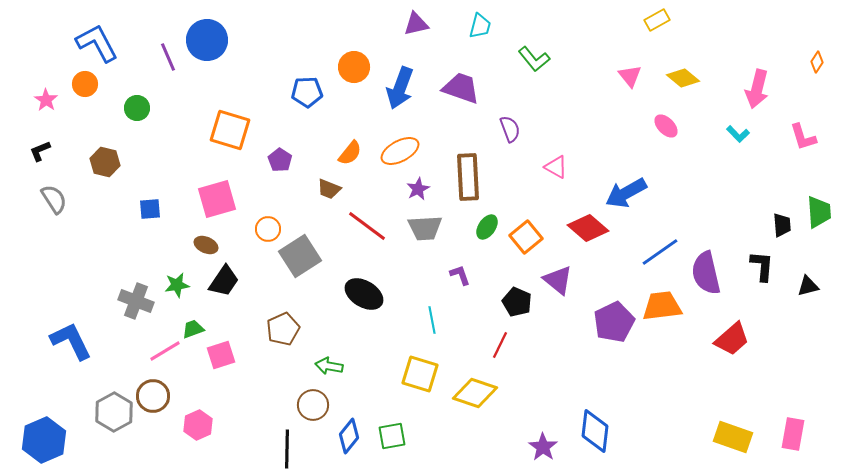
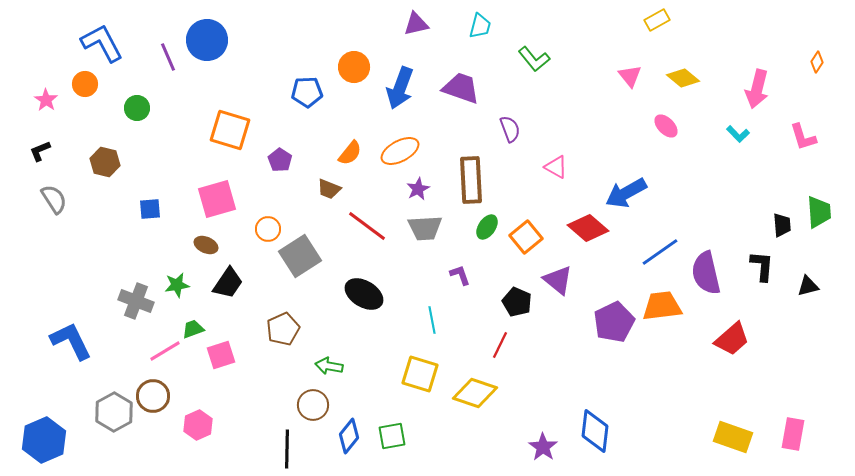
blue L-shape at (97, 43): moved 5 px right
brown rectangle at (468, 177): moved 3 px right, 3 px down
black trapezoid at (224, 281): moved 4 px right, 2 px down
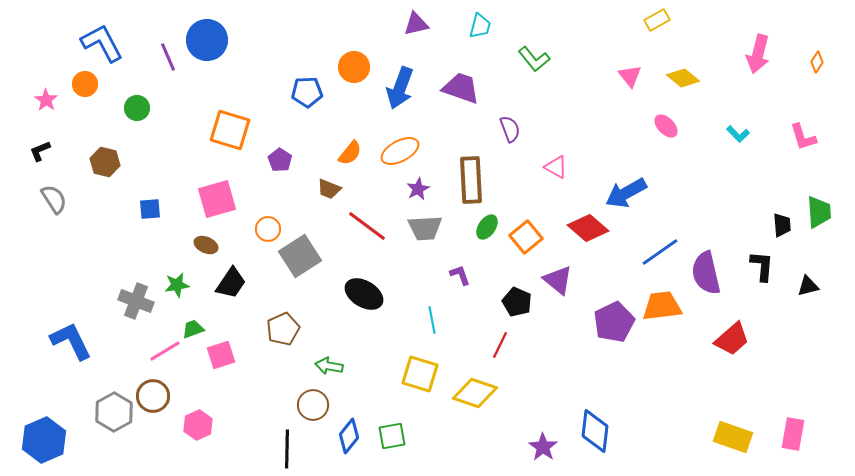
pink arrow at (757, 89): moved 1 px right, 35 px up
black trapezoid at (228, 283): moved 3 px right
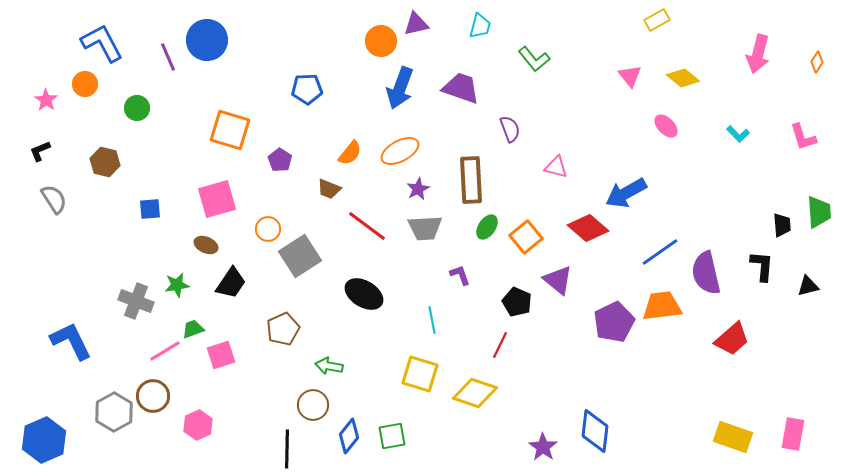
orange circle at (354, 67): moved 27 px right, 26 px up
blue pentagon at (307, 92): moved 3 px up
pink triangle at (556, 167): rotated 15 degrees counterclockwise
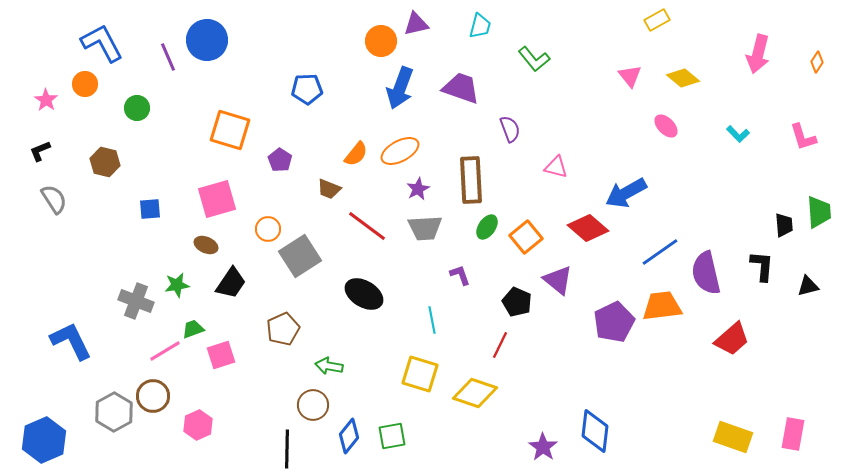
orange semicircle at (350, 153): moved 6 px right, 1 px down
black trapezoid at (782, 225): moved 2 px right
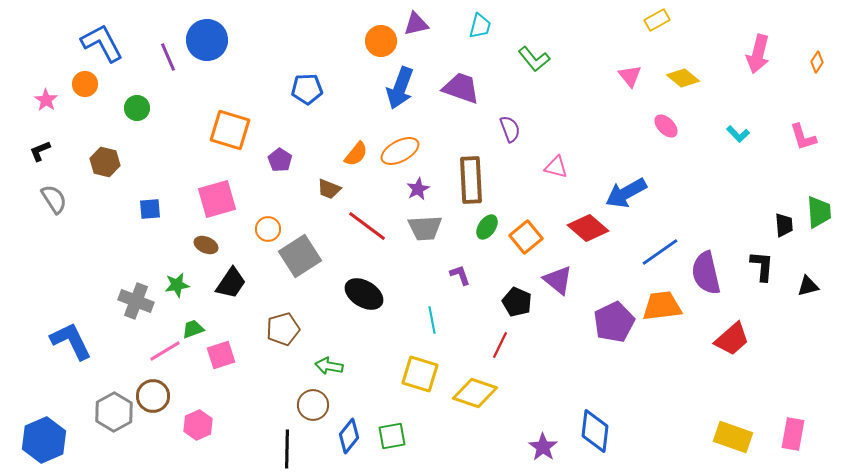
brown pentagon at (283, 329): rotated 8 degrees clockwise
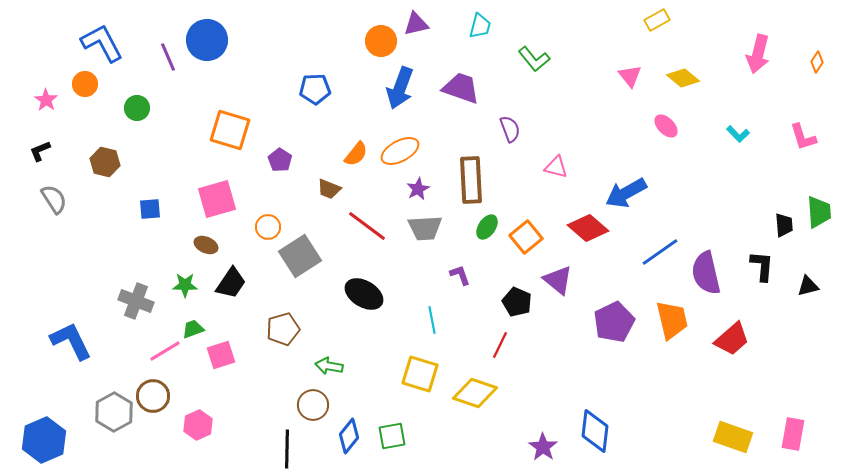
blue pentagon at (307, 89): moved 8 px right
orange circle at (268, 229): moved 2 px up
green star at (177, 285): moved 8 px right; rotated 10 degrees clockwise
orange trapezoid at (662, 306): moved 10 px right, 14 px down; rotated 84 degrees clockwise
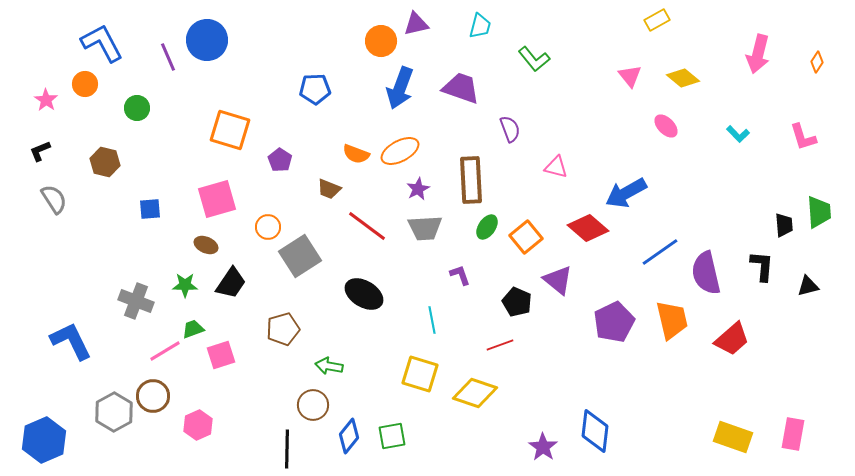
orange semicircle at (356, 154): rotated 72 degrees clockwise
red line at (500, 345): rotated 44 degrees clockwise
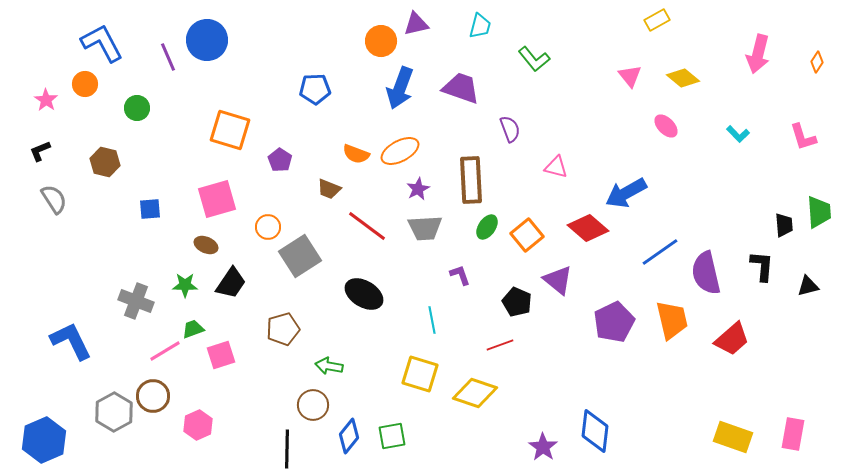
orange square at (526, 237): moved 1 px right, 2 px up
